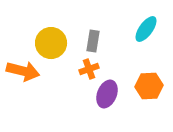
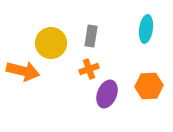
cyan ellipse: rotated 28 degrees counterclockwise
gray rectangle: moved 2 px left, 5 px up
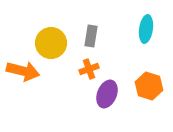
orange hexagon: rotated 20 degrees clockwise
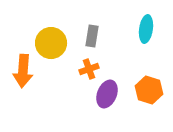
gray rectangle: moved 1 px right
orange arrow: rotated 80 degrees clockwise
orange hexagon: moved 4 px down
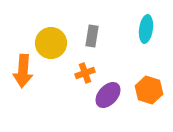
orange cross: moved 4 px left, 4 px down
purple ellipse: moved 1 px right, 1 px down; rotated 20 degrees clockwise
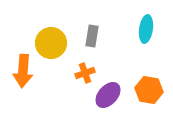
orange hexagon: rotated 8 degrees counterclockwise
